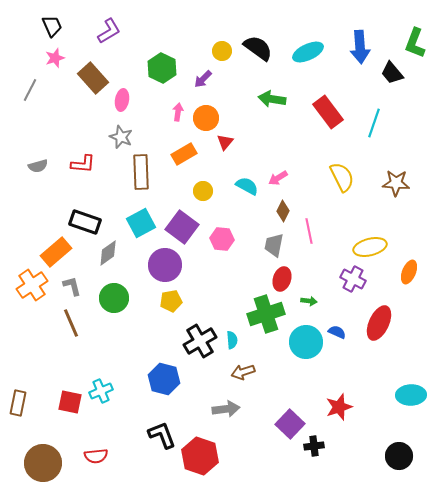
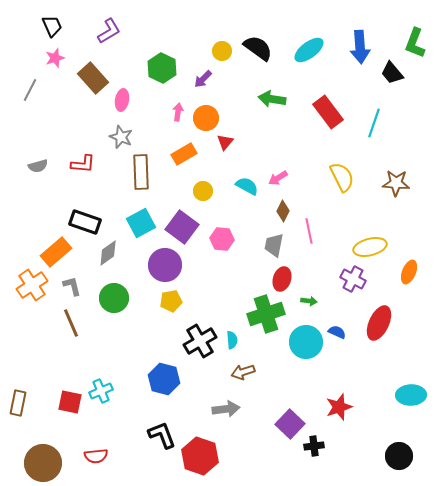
cyan ellipse at (308, 52): moved 1 px right, 2 px up; rotated 12 degrees counterclockwise
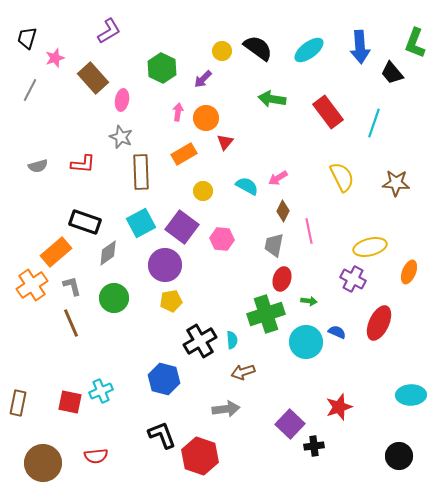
black trapezoid at (52, 26): moved 25 px left, 12 px down; rotated 140 degrees counterclockwise
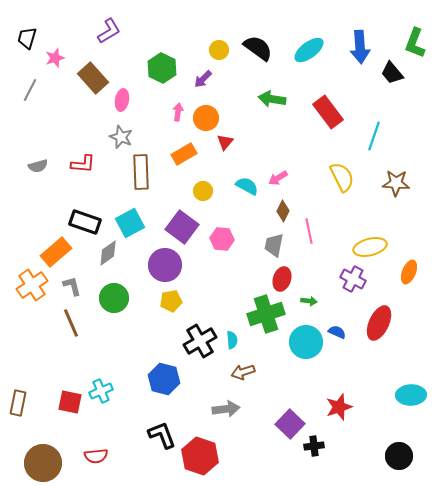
yellow circle at (222, 51): moved 3 px left, 1 px up
cyan line at (374, 123): moved 13 px down
cyan square at (141, 223): moved 11 px left
